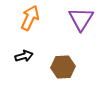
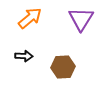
orange arrow: rotated 25 degrees clockwise
black arrow: rotated 18 degrees clockwise
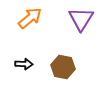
black arrow: moved 8 px down
brown hexagon: rotated 15 degrees clockwise
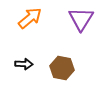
brown hexagon: moved 1 px left, 1 px down
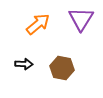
orange arrow: moved 8 px right, 6 px down
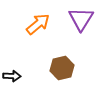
black arrow: moved 12 px left, 12 px down
brown hexagon: rotated 25 degrees counterclockwise
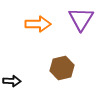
orange arrow: rotated 40 degrees clockwise
black arrow: moved 5 px down
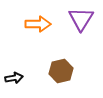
brown hexagon: moved 1 px left, 3 px down
black arrow: moved 2 px right, 3 px up; rotated 12 degrees counterclockwise
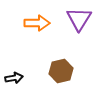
purple triangle: moved 2 px left
orange arrow: moved 1 px left, 1 px up
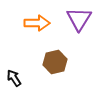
brown hexagon: moved 6 px left, 9 px up
black arrow: rotated 114 degrees counterclockwise
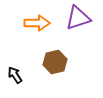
purple triangle: moved 1 px left, 1 px up; rotated 40 degrees clockwise
black arrow: moved 1 px right, 3 px up
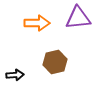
purple triangle: rotated 12 degrees clockwise
black arrow: rotated 120 degrees clockwise
